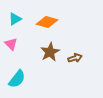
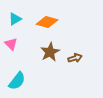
cyan semicircle: moved 2 px down
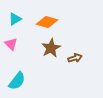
brown star: moved 1 px right, 4 px up
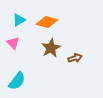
cyan triangle: moved 4 px right, 1 px down
pink triangle: moved 2 px right, 1 px up
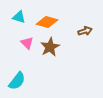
cyan triangle: moved 3 px up; rotated 48 degrees clockwise
pink triangle: moved 14 px right
brown star: moved 1 px left, 1 px up
brown arrow: moved 10 px right, 27 px up
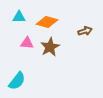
cyan triangle: rotated 16 degrees counterclockwise
pink triangle: rotated 40 degrees counterclockwise
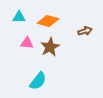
orange diamond: moved 1 px right, 1 px up
cyan semicircle: moved 21 px right
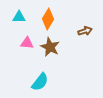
orange diamond: moved 2 px up; rotated 75 degrees counterclockwise
brown star: rotated 18 degrees counterclockwise
cyan semicircle: moved 2 px right, 1 px down
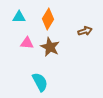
cyan semicircle: rotated 66 degrees counterclockwise
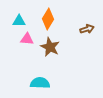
cyan triangle: moved 4 px down
brown arrow: moved 2 px right, 2 px up
pink triangle: moved 4 px up
cyan semicircle: moved 1 px down; rotated 60 degrees counterclockwise
